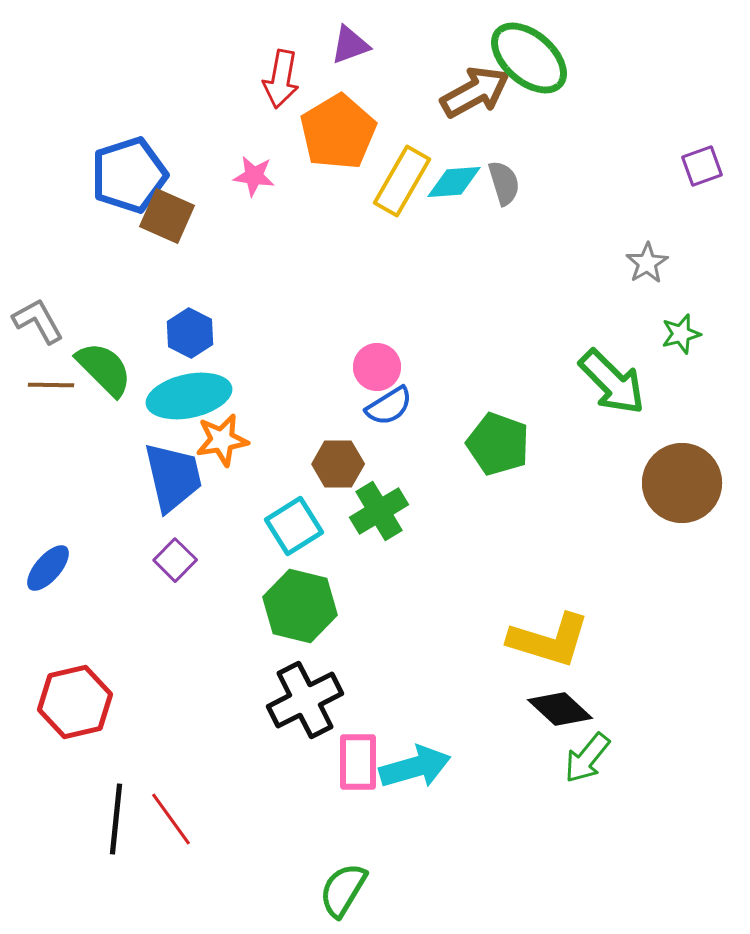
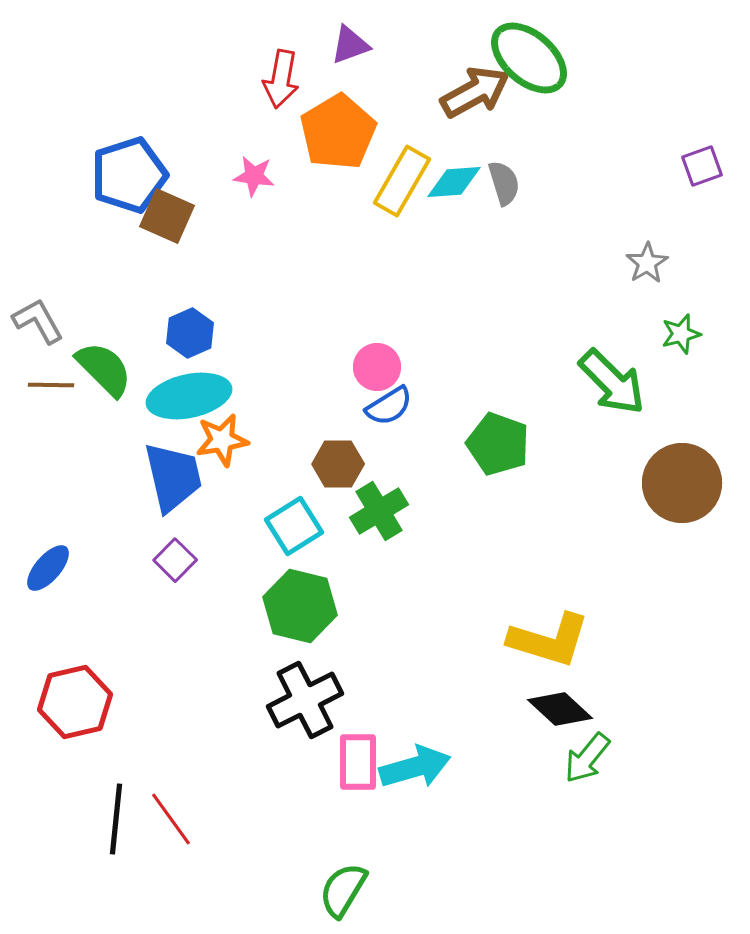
blue hexagon at (190, 333): rotated 9 degrees clockwise
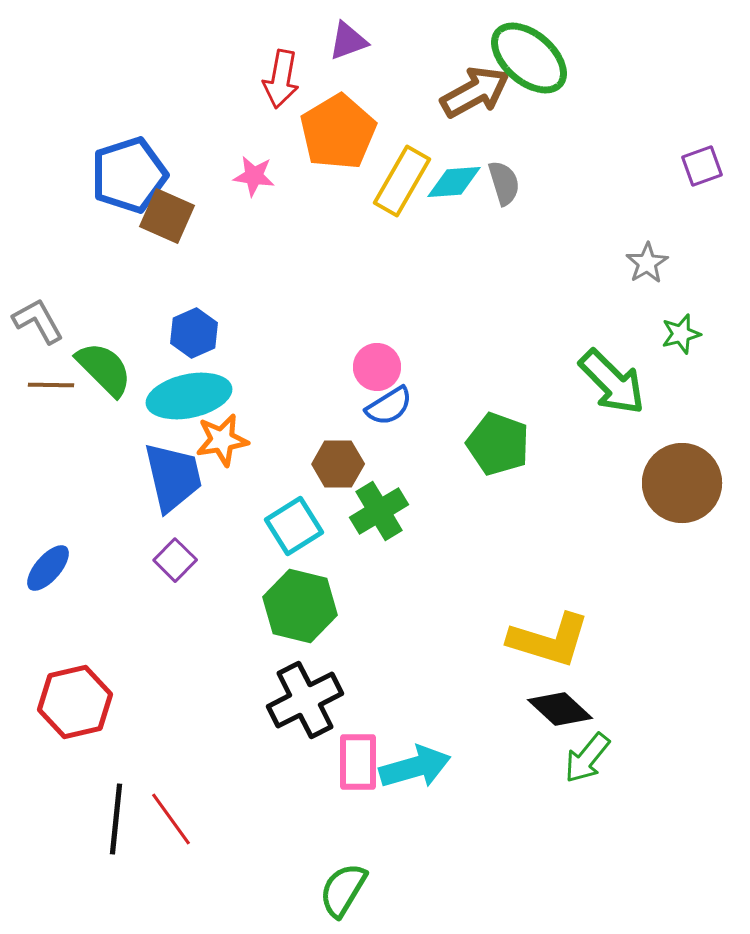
purple triangle at (350, 45): moved 2 px left, 4 px up
blue hexagon at (190, 333): moved 4 px right
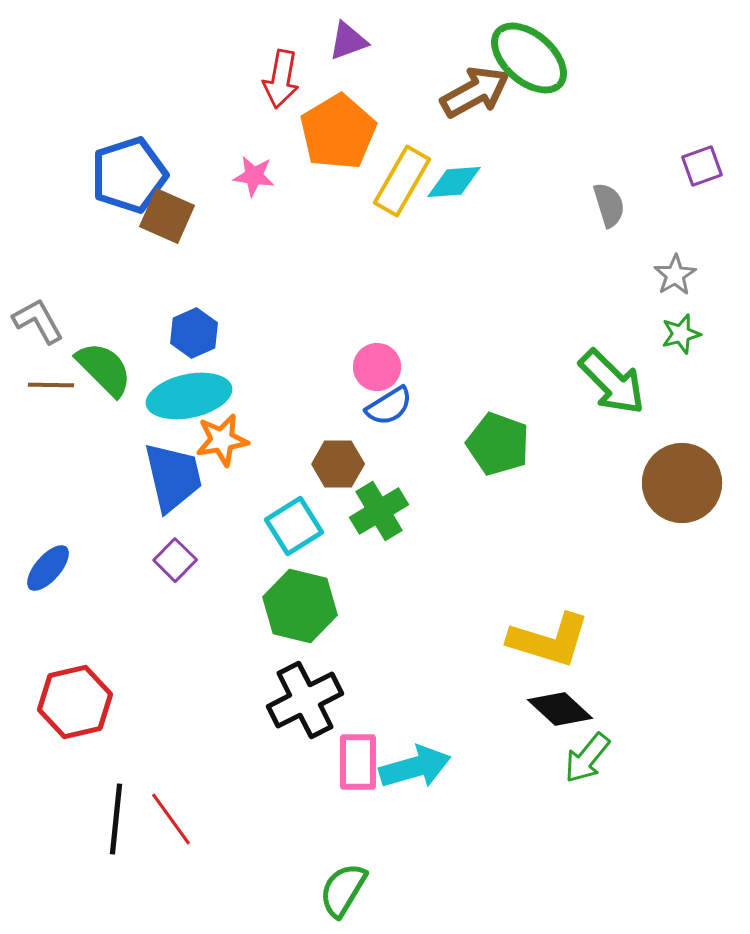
gray semicircle at (504, 183): moved 105 px right, 22 px down
gray star at (647, 263): moved 28 px right, 12 px down
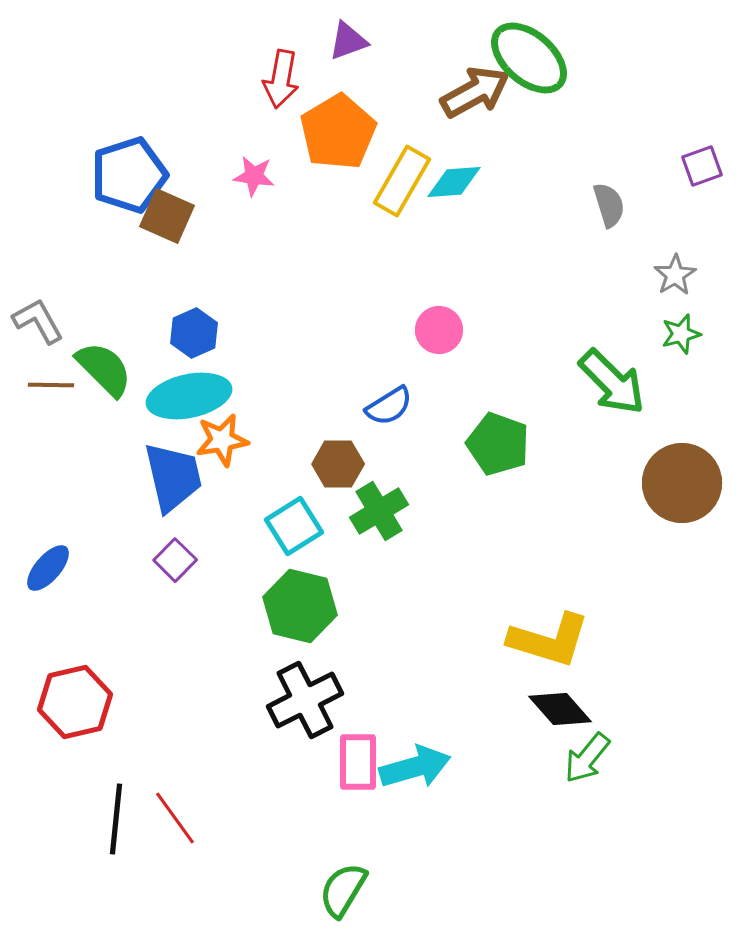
pink circle at (377, 367): moved 62 px right, 37 px up
black diamond at (560, 709): rotated 6 degrees clockwise
red line at (171, 819): moved 4 px right, 1 px up
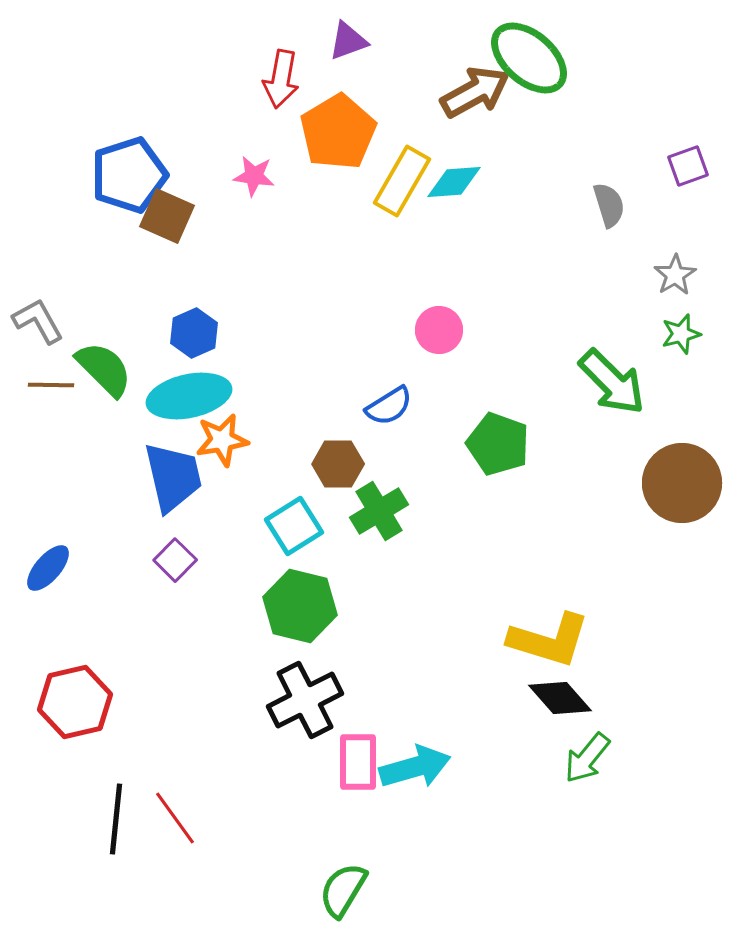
purple square at (702, 166): moved 14 px left
black diamond at (560, 709): moved 11 px up
